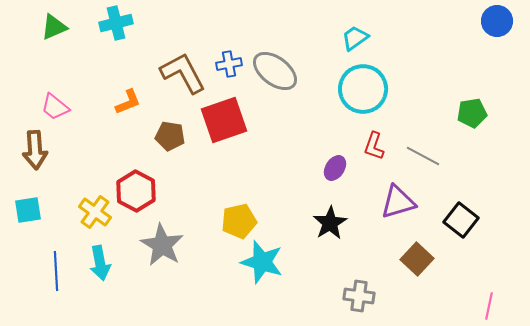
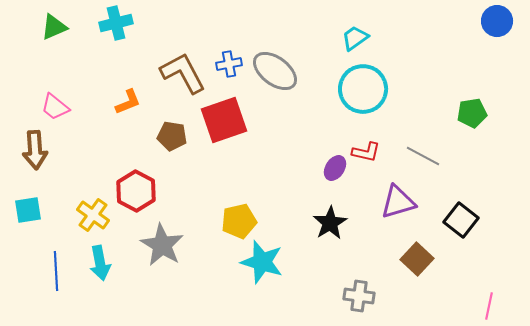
brown pentagon: moved 2 px right
red L-shape: moved 8 px left, 6 px down; rotated 96 degrees counterclockwise
yellow cross: moved 2 px left, 3 px down
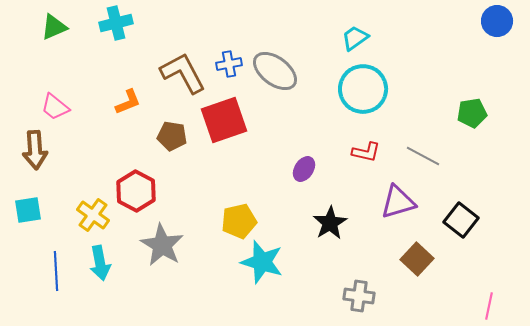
purple ellipse: moved 31 px left, 1 px down
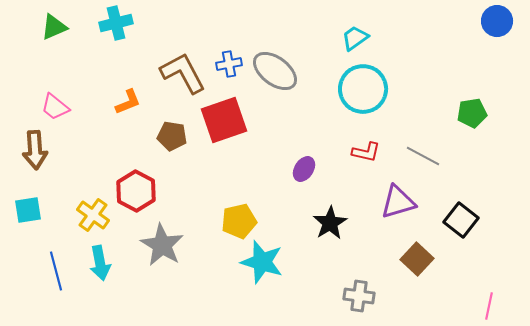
blue line: rotated 12 degrees counterclockwise
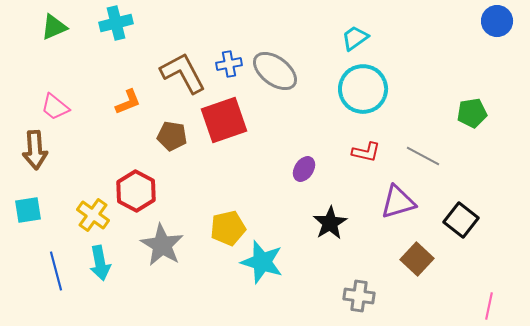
yellow pentagon: moved 11 px left, 7 px down
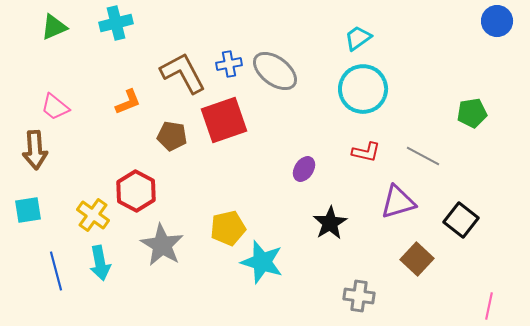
cyan trapezoid: moved 3 px right
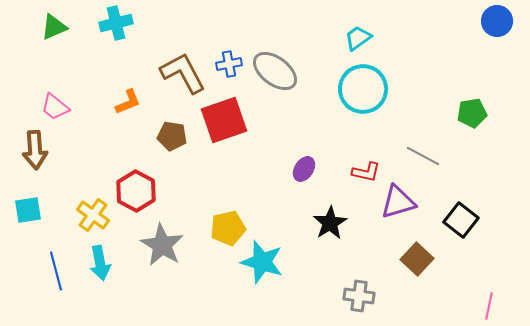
red L-shape: moved 20 px down
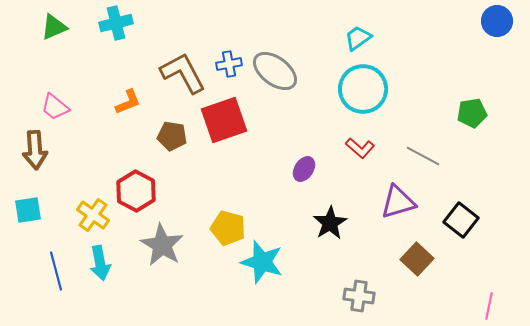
red L-shape: moved 6 px left, 24 px up; rotated 28 degrees clockwise
yellow pentagon: rotated 28 degrees clockwise
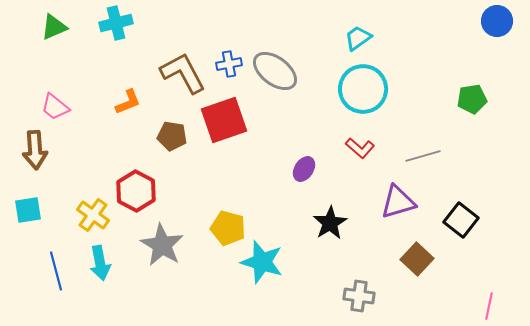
green pentagon: moved 14 px up
gray line: rotated 44 degrees counterclockwise
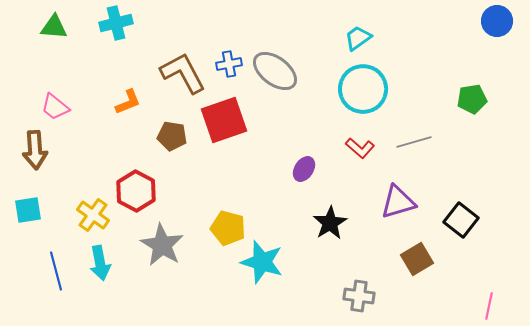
green triangle: rotated 28 degrees clockwise
gray line: moved 9 px left, 14 px up
brown square: rotated 16 degrees clockwise
